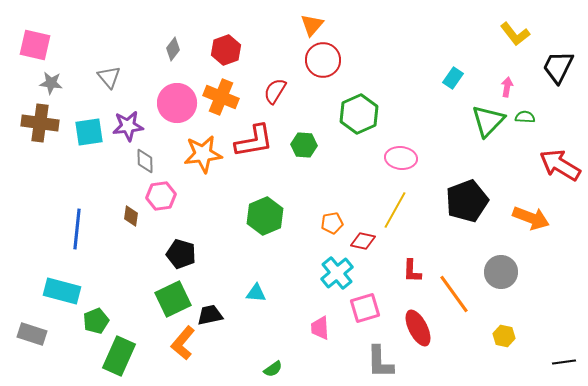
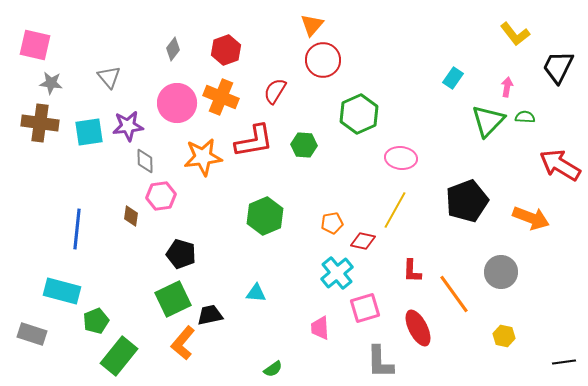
orange star at (203, 154): moved 3 px down
green rectangle at (119, 356): rotated 15 degrees clockwise
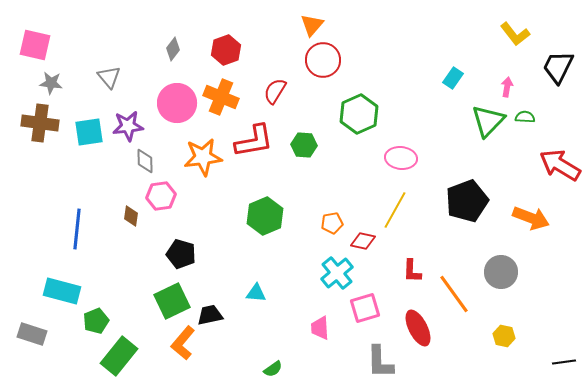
green square at (173, 299): moved 1 px left, 2 px down
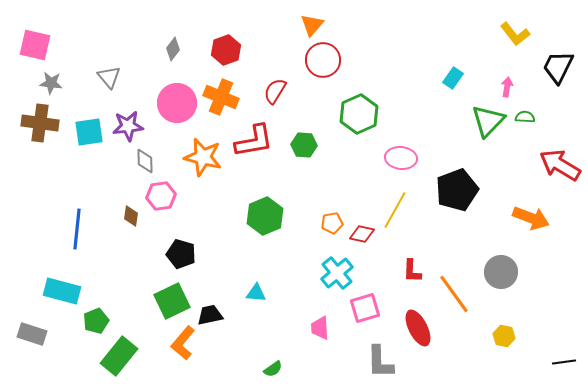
orange star at (203, 157): rotated 21 degrees clockwise
black pentagon at (467, 201): moved 10 px left, 11 px up
red diamond at (363, 241): moved 1 px left, 7 px up
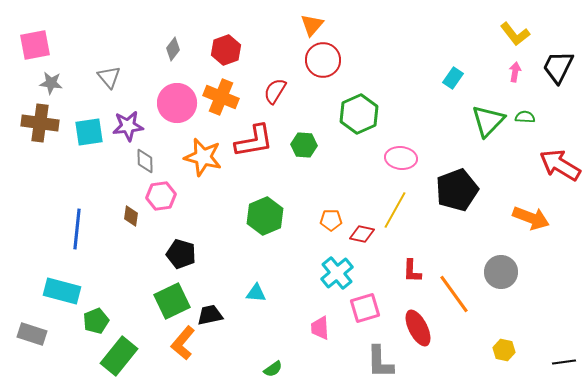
pink square at (35, 45): rotated 24 degrees counterclockwise
pink arrow at (507, 87): moved 8 px right, 15 px up
orange pentagon at (332, 223): moved 1 px left, 3 px up; rotated 10 degrees clockwise
yellow hexagon at (504, 336): moved 14 px down
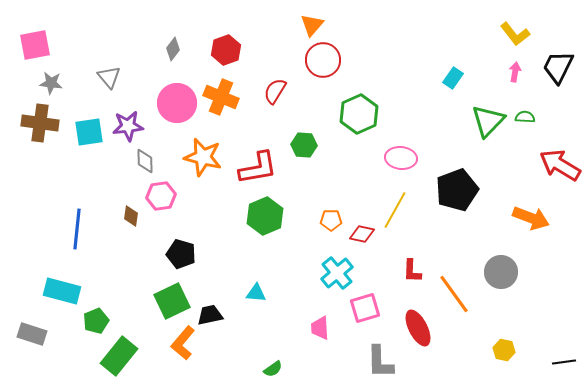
red L-shape at (254, 141): moved 4 px right, 27 px down
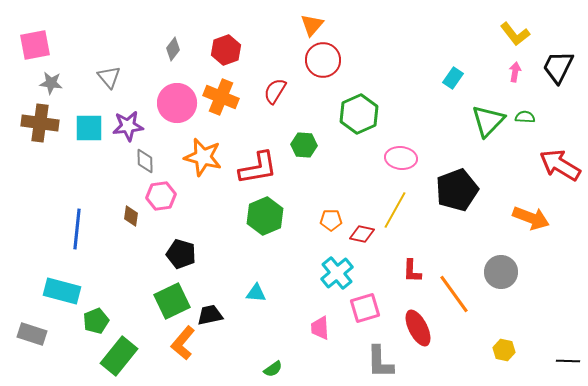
cyan square at (89, 132): moved 4 px up; rotated 8 degrees clockwise
black line at (564, 362): moved 4 px right, 1 px up; rotated 10 degrees clockwise
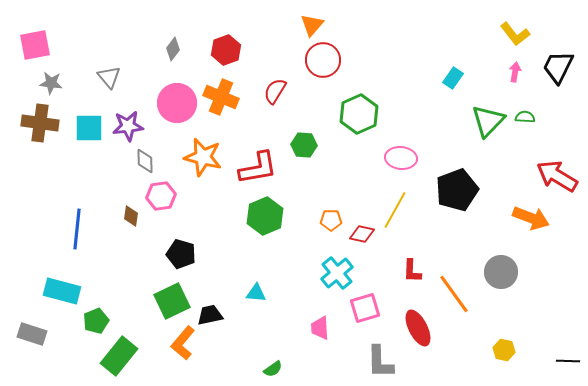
red arrow at (560, 165): moved 3 px left, 11 px down
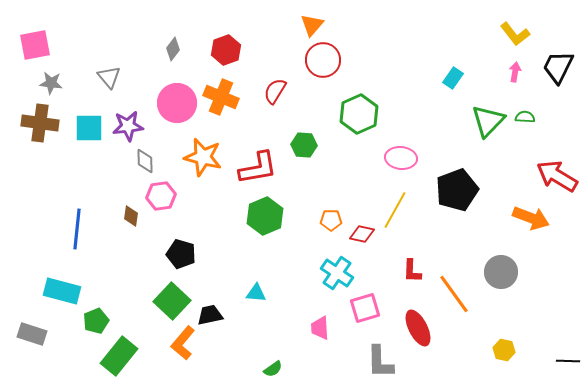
cyan cross at (337, 273): rotated 16 degrees counterclockwise
green square at (172, 301): rotated 21 degrees counterclockwise
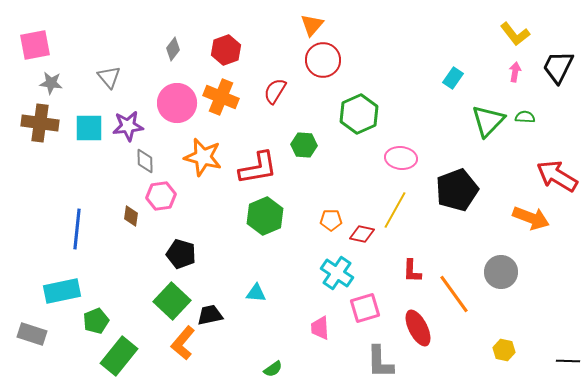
cyan rectangle at (62, 291): rotated 27 degrees counterclockwise
